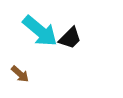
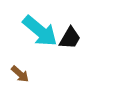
black trapezoid: rotated 15 degrees counterclockwise
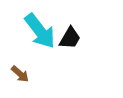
cyan arrow: rotated 12 degrees clockwise
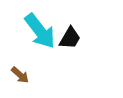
brown arrow: moved 1 px down
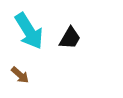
cyan arrow: moved 11 px left; rotated 6 degrees clockwise
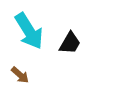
black trapezoid: moved 5 px down
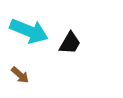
cyan arrow: rotated 36 degrees counterclockwise
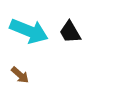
black trapezoid: moved 11 px up; rotated 120 degrees clockwise
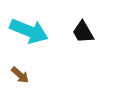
black trapezoid: moved 13 px right
